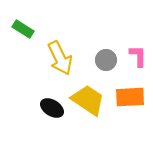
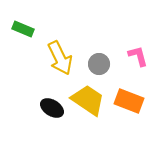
green rectangle: rotated 10 degrees counterclockwise
pink L-shape: rotated 15 degrees counterclockwise
gray circle: moved 7 px left, 4 px down
orange rectangle: moved 1 px left, 4 px down; rotated 24 degrees clockwise
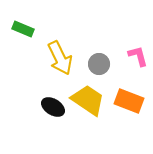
black ellipse: moved 1 px right, 1 px up
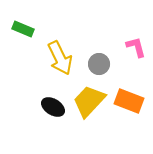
pink L-shape: moved 2 px left, 9 px up
yellow trapezoid: moved 1 px right, 1 px down; rotated 81 degrees counterclockwise
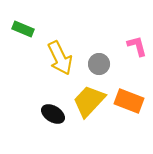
pink L-shape: moved 1 px right, 1 px up
black ellipse: moved 7 px down
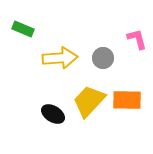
pink L-shape: moved 7 px up
yellow arrow: rotated 68 degrees counterclockwise
gray circle: moved 4 px right, 6 px up
orange rectangle: moved 2 px left, 1 px up; rotated 20 degrees counterclockwise
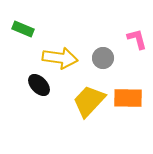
yellow arrow: rotated 12 degrees clockwise
orange rectangle: moved 1 px right, 2 px up
black ellipse: moved 14 px left, 29 px up; rotated 15 degrees clockwise
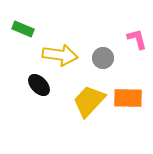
yellow arrow: moved 3 px up
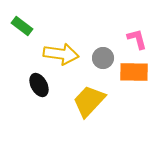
green rectangle: moved 1 px left, 3 px up; rotated 15 degrees clockwise
yellow arrow: moved 1 px right, 1 px up
black ellipse: rotated 15 degrees clockwise
orange rectangle: moved 6 px right, 26 px up
